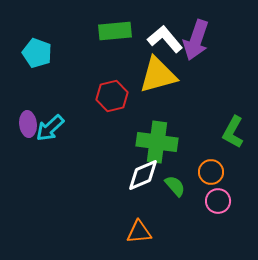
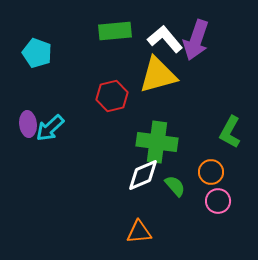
green L-shape: moved 3 px left
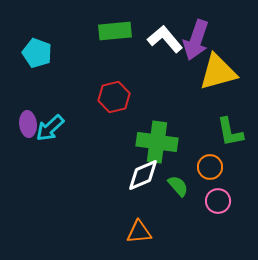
yellow triangle: moved 60 px right, 3 px up
red hexagon: moved 2 px right, 1 px down
green L-shape: rotated 40 degrees counterclockwise
orange circle: moved 1 px left, 5 px up
green semicircle: moved 3 px right
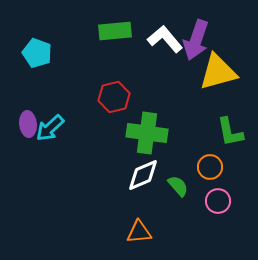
green cross: moved 10 px left, 9 px up
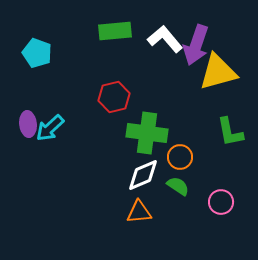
purple arrow: moved 5 px down
orange circle: moved 30 px left, 10 px up
green semicircle: rotated 15 degrees counterclockwise
pink circle: moved 3 px right, 1 px down
orange triangle: moved 20 px up
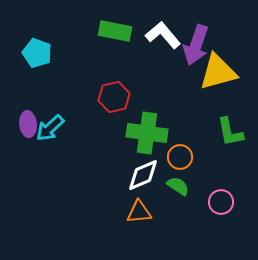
green rectangle: rotated 16 degrees clockwise
white L-shape: moved 2 px left, 4 px up
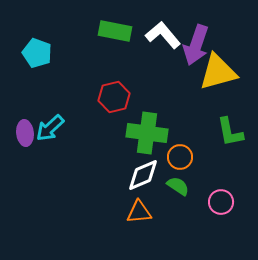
purple ellipse: moved 3 px left, 9 px down
